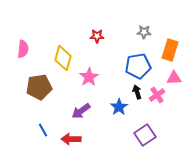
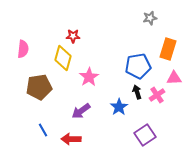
gray star: moved 6 px right, 14 px up; rotated 16 degrees counterclockwise
red star: moved 24 px left
orange rectangle: moved 2 px left, 1 px up
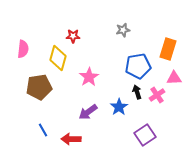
gray star: moved 27 px left, 12 px down
yellow diamond: moved 5 px left
purple arrow: moved 7 px right, 1 px down
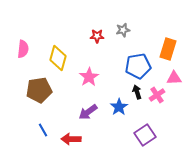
red star: moved 24 px right
brown pentagon: moved 3 px down
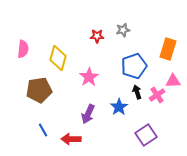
blue pentagon: moved 4 px left; rotated 10 degrees counterclockwise
pink triangle: moved 1 px left, 3 px down
purple arrow: moved 2 px down; rotated 30 degrees counterclockwise
purple square: moved 1 px right
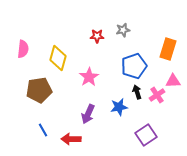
blue star: rotated 24 degrees clockwise
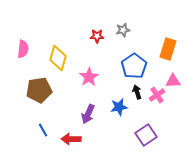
blue pentagon: rotated 15 degrees counterclockwise
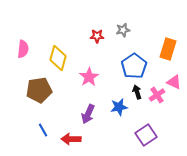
pink triangle: moved 1 px right, 1 px down; rotated 28 degrees clockwise
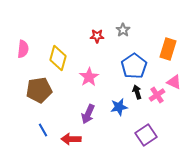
gray star: rotated 24 degrees counterclockwise
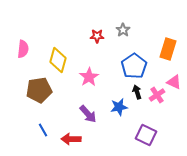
yellow diamond: moved 2 px down
purple arrow: rotated 66 degrees counterclockwise
purple square: rotated 30 degrees counterclockwise
